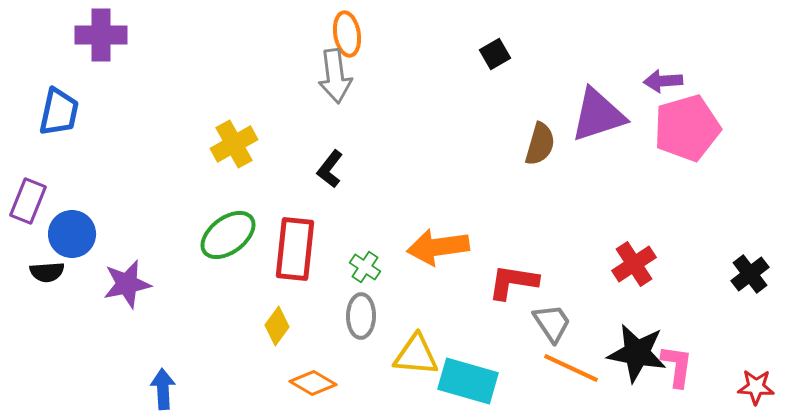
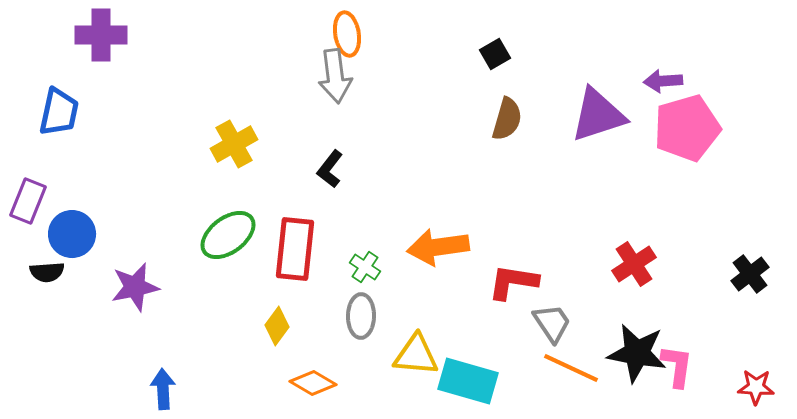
brown semicircle: moved 33 px left, 25 px up
purple star: moved 8 px right, 3 px down
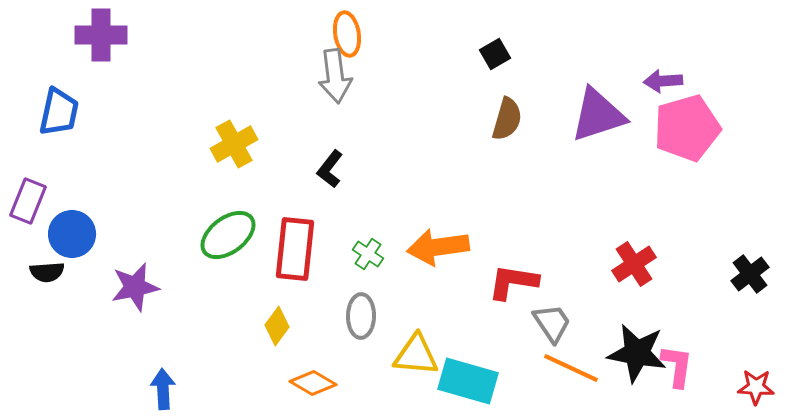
green cross: moved 3 px right, 13 px up
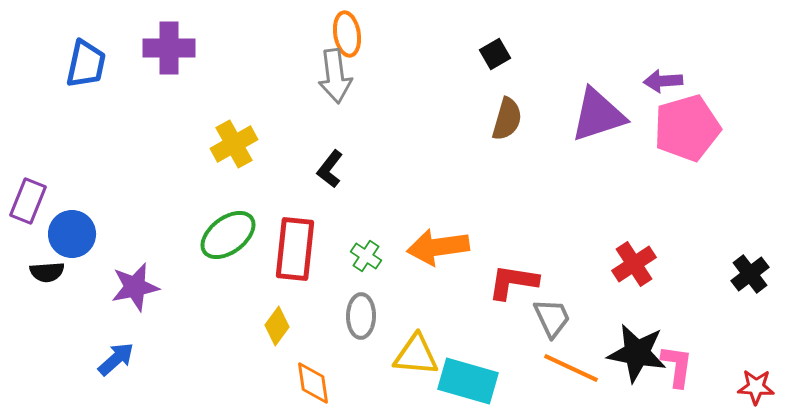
purple cross: moved 68 px right, 13 px down
blue trapezoid: moved 27 px right, 48 px up
green cross: moved 2 px left, 2 px down
gray trapezoid: moved 5 px up; rotated 9 degrees clockwise
orange diamond: rotated 51 degrees clockwise
blue arrow: moved 47 px left, 30 px up; rotated 51 degrees clockwise
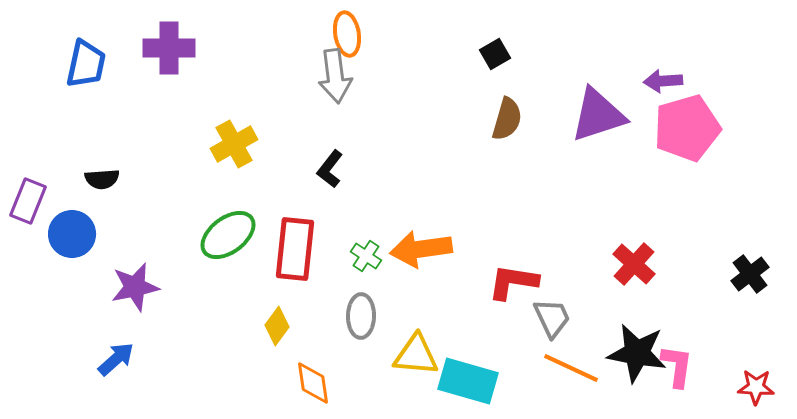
orange arrow: moved 17 px left, 2 px down
red cross: rotated 15 degrees counterclockwise
black semicircle: moved 55 px right, 93 px up
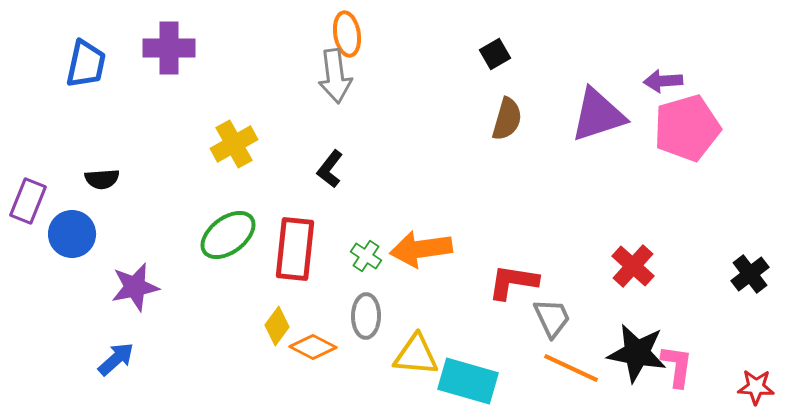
red cross: moved 1 px left, 2 px down
gray ellipse: moved 5 px right
orange diamond: moved 36 px up; rotated 54 degrees counterclockwise
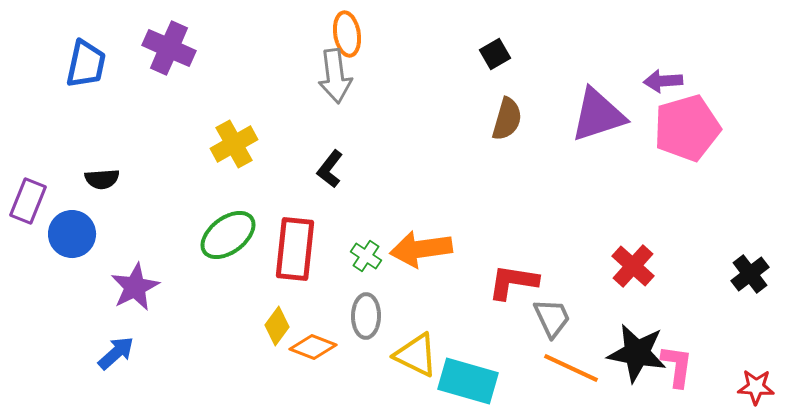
purple cross: rotated 24 degrees clockwise
purple star: rotated 15 degrees counterclockwise
orange diamond: rotated 6 degrees counterclockwise
yellow triangle: rotated 21 degrees clockwise
blue arrow: moved 6 px up
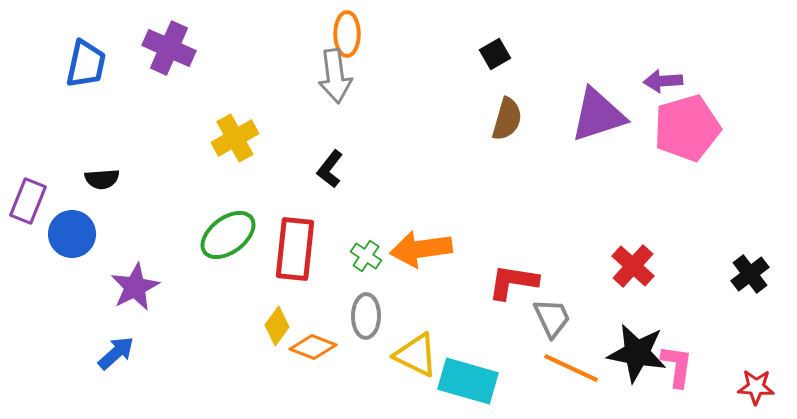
orange ellipse: rotated 9 degrees clockwise
yellow cross: moved 1 px right, 6 px up
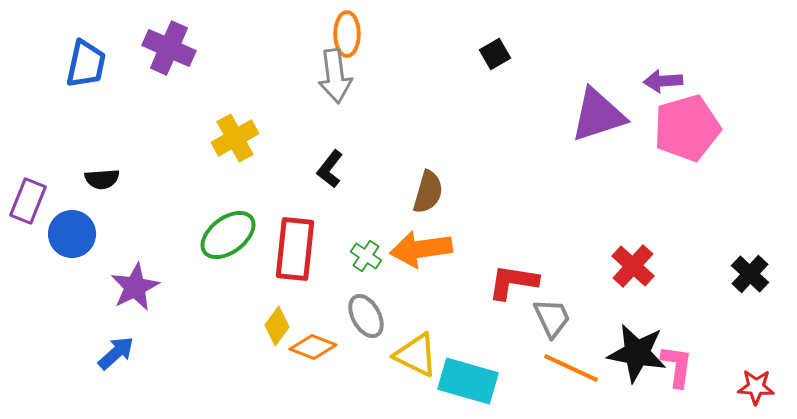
brown semicircle: moved 79 px left, 73 px down
black cross: rotated 9 degrees counterclockwise
gray ellipse: rotated 30 degrees counterclockwise
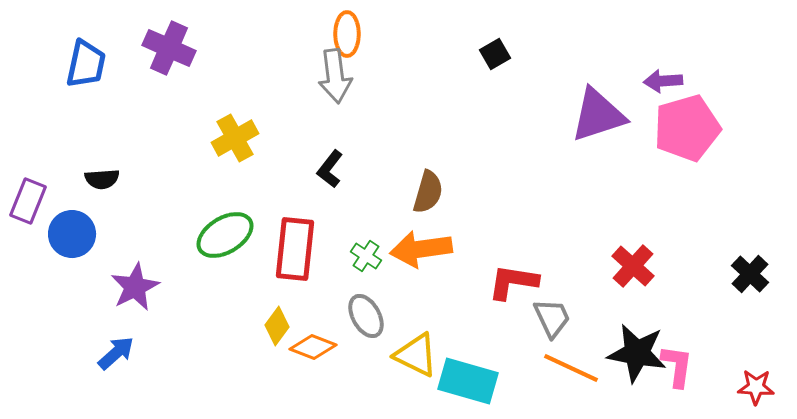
green ellipse: moved 3 px left; rotated 6 degrees clockwise
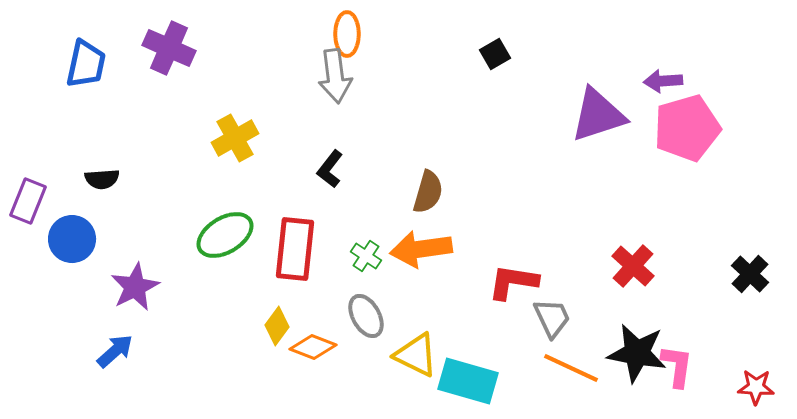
blue circle: moved 5 px down
blue arrow: moved 1 px left, 2 px up
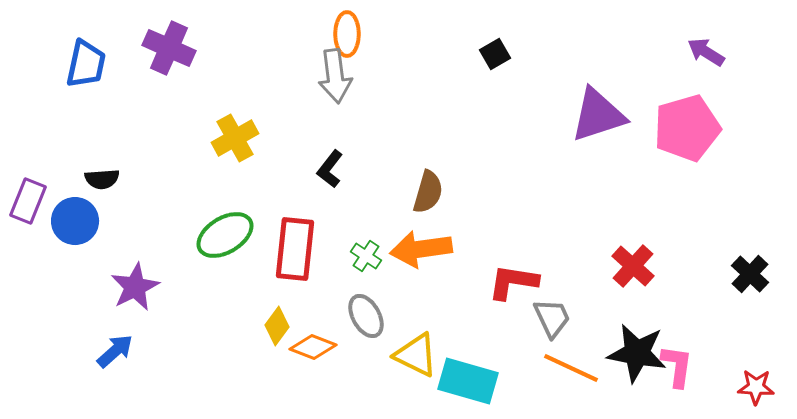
purple arrow: moved 43 px right, 29 px up; rotated 36 degrees clockwise
blue circle: moved 3 px right, 18 px up
